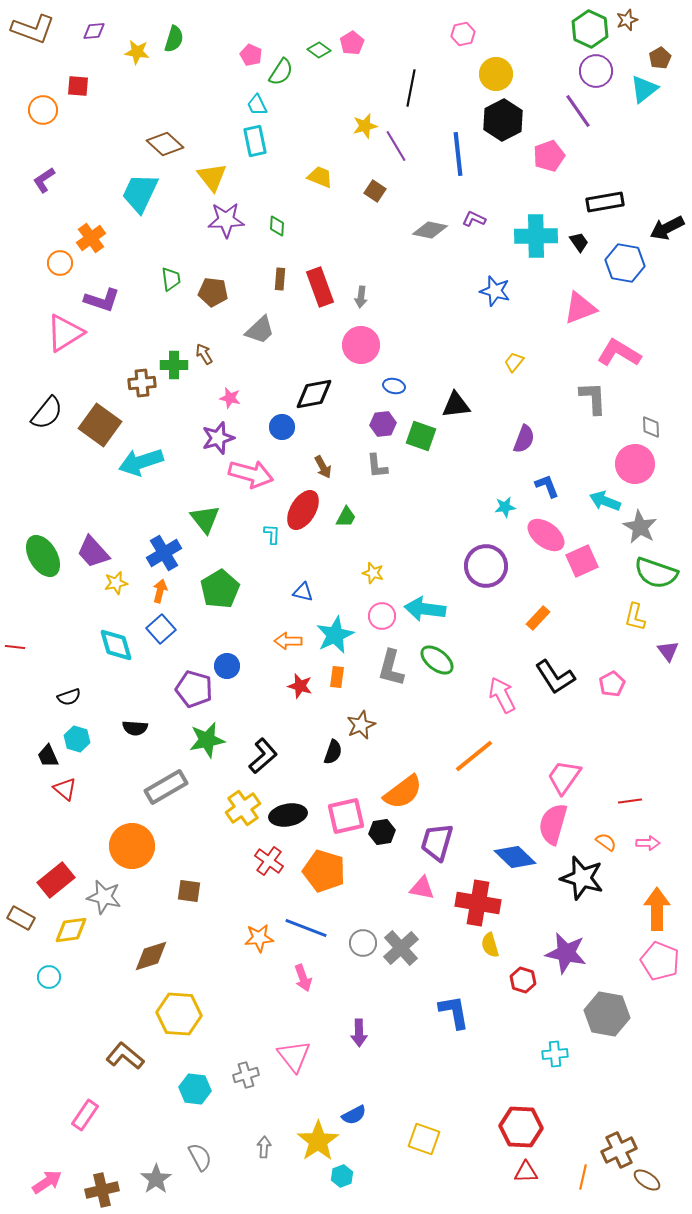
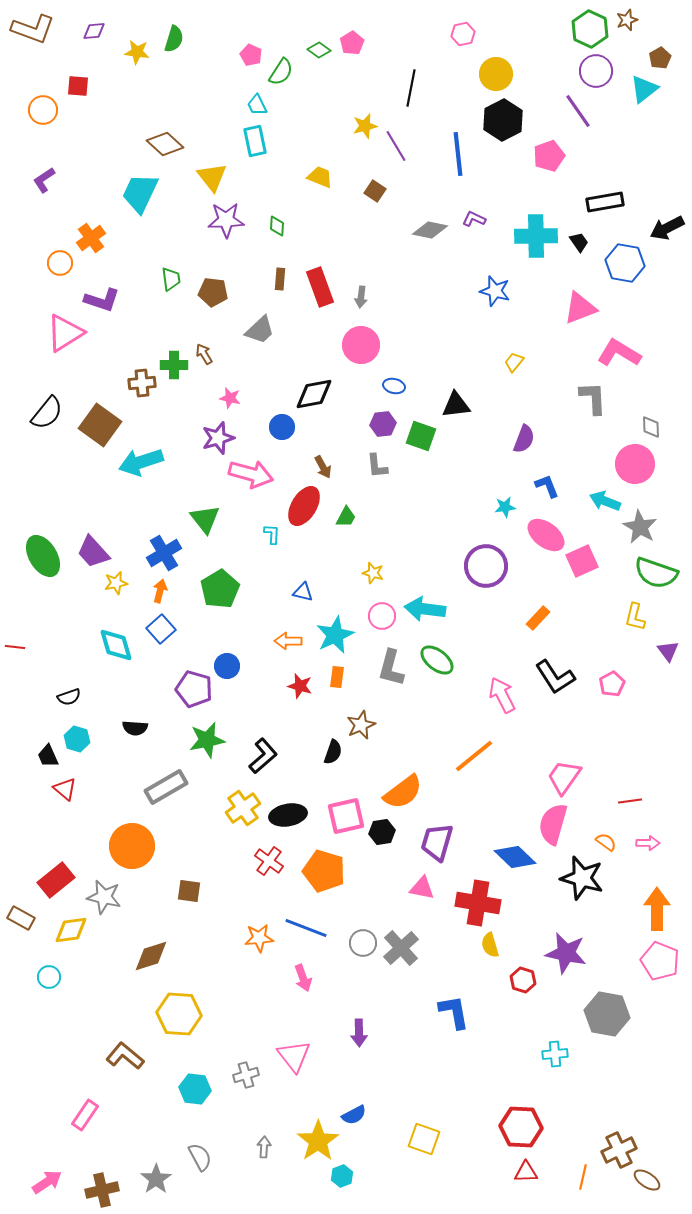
red ellipse at (303, 510): moved 1 px right, 4 px up
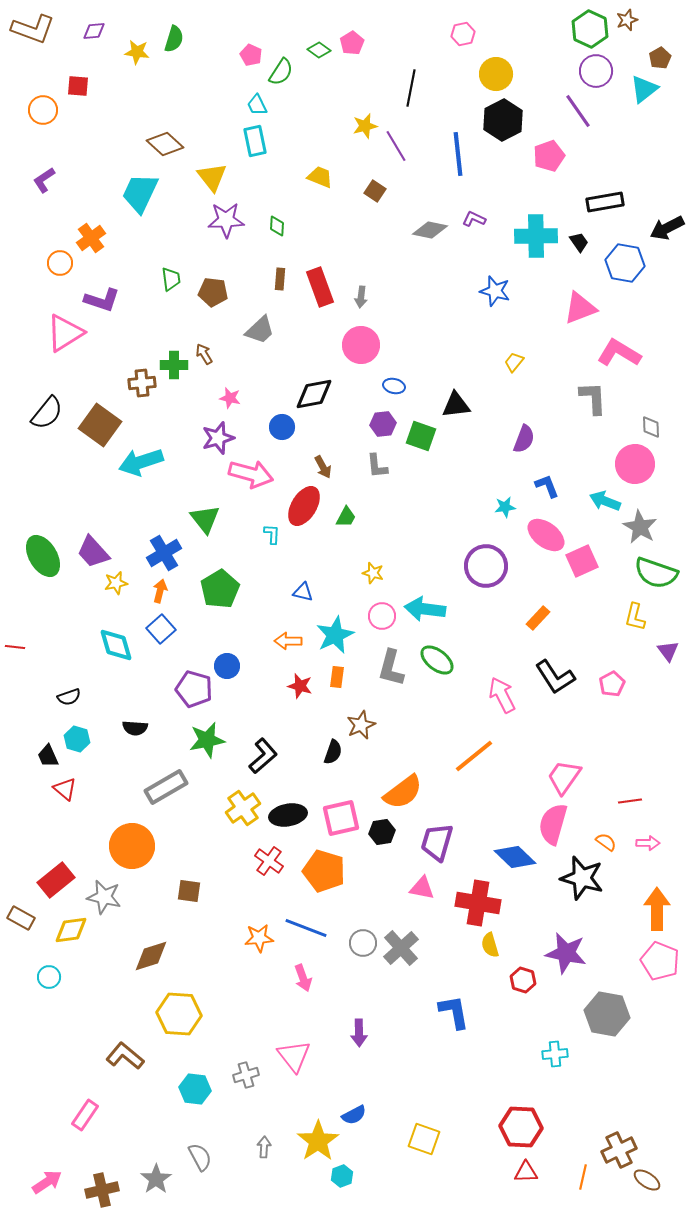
pink square at (346, 816): moved 5 px left, 2 px down
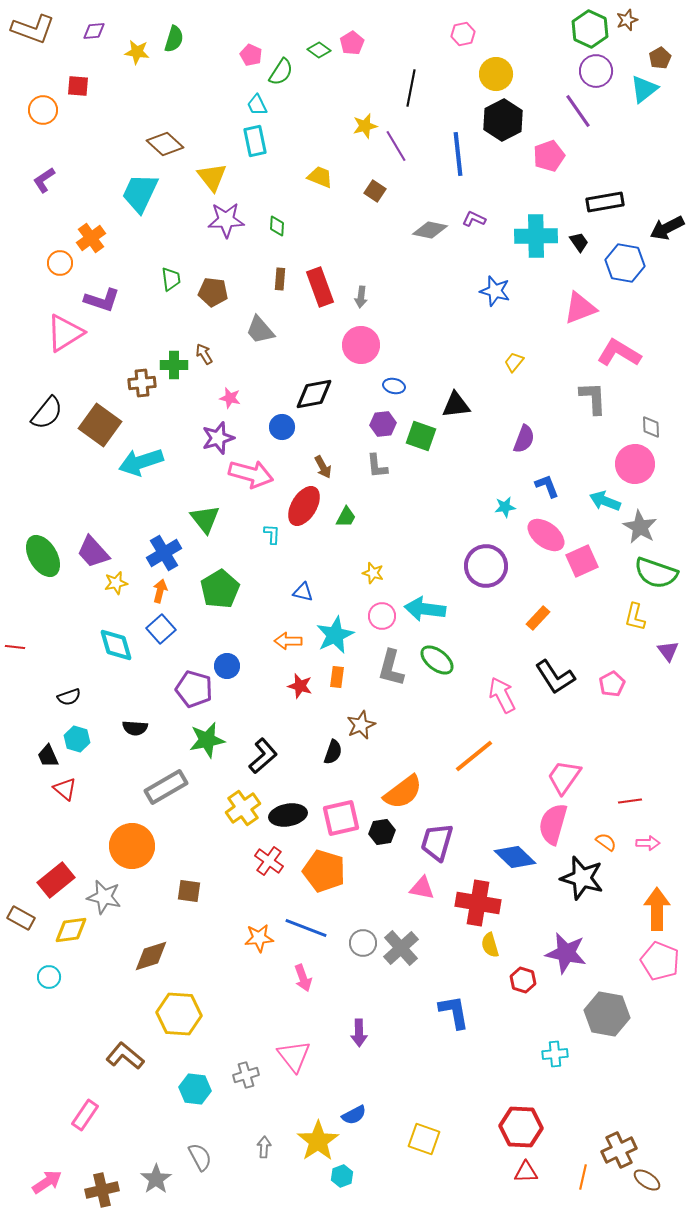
gray trapezoid at (260, 330): rotated 92 degrees clockwise
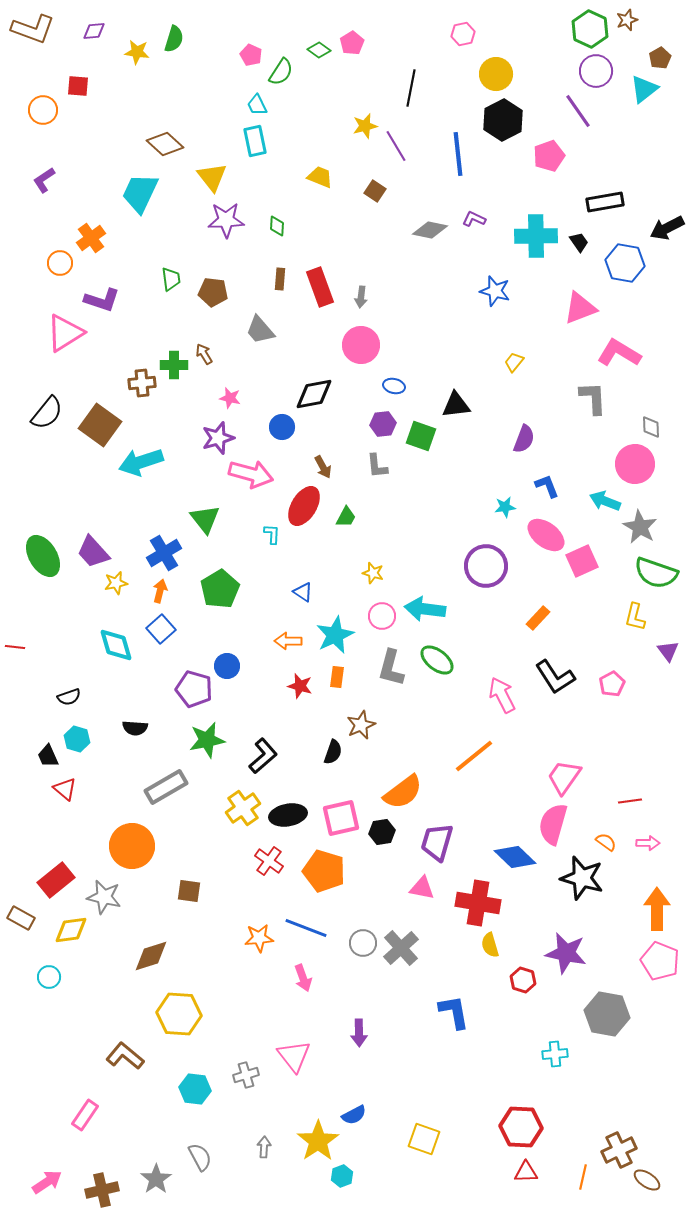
blue triangle at (303, 592): rotated 20 degrees clockwise
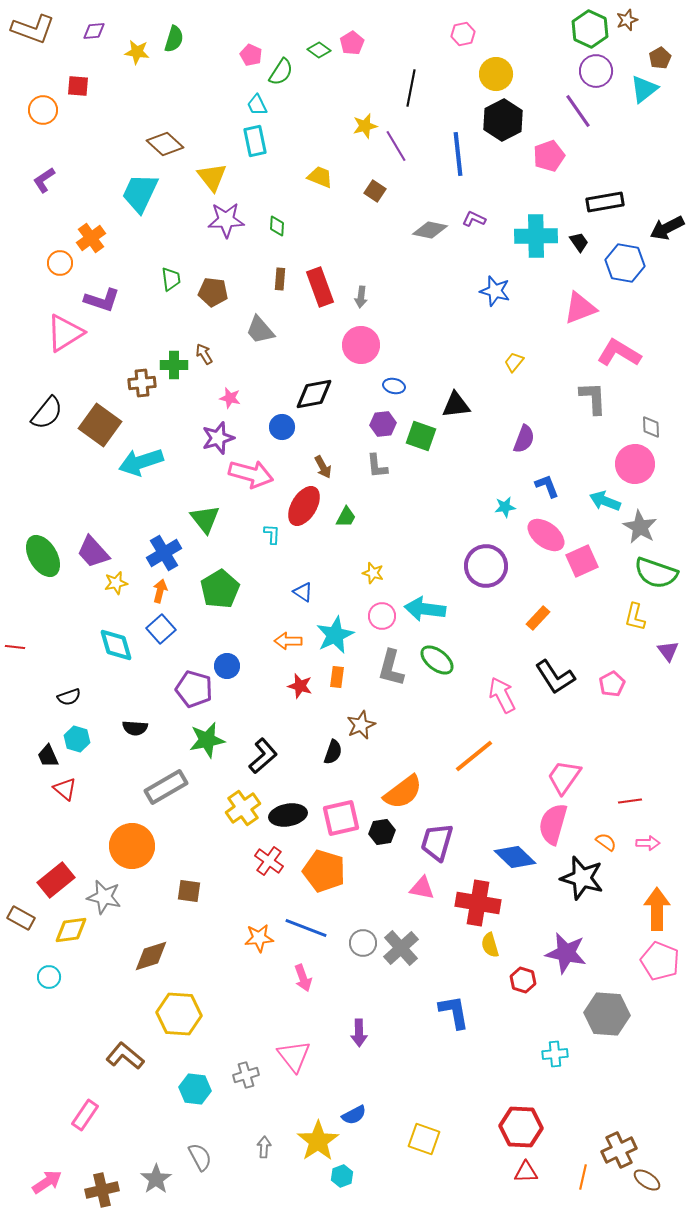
gray hexagon at (607, 1014): rotated 6 degrees counterclockwise
